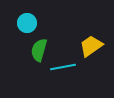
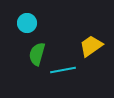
green semicircle: moved 2 px left, 4 px down
cyan line: moved 3 px down
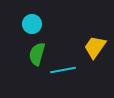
cyan circle: moved 5 px right, 1 px down
yellow trapezoid: moved 4 px right, 1 px down; rotated 20 degrees counterclockwise
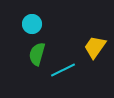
cyan line: rotated 15 degrees counterclockwise
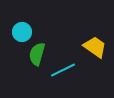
cyan circle: moved 10 px left, 8 px down
yellow trapezoid: rotated 90 degrees clockwise
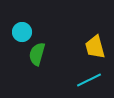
yellow trapezoid: rotated 140 degrees counterclockwise
cyan line: moved 26 px right, 10 px down
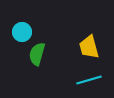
yellow trapezoid: moved 6 px left
cyan line: rotated 10 degrees clockwise
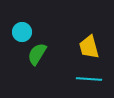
green semicircle: rotated 15 degrees clockwise
cyan line: moved 1 px up; rotated 20 degrees clockwise
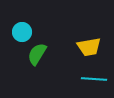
yellow trapezoid: rotated 85 degrees counterclockwise
cyan line: moved 5 px right
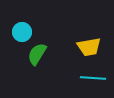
cyan line: moved 1 px left, 1 px up
